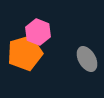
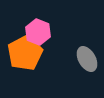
orange pentagon: rotated 12 degrees counterclockwise
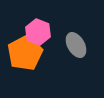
gray ellipse: moved 11 px left, 14 px up
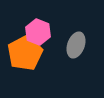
gray ellipse: rotated 50 degrees clockwise
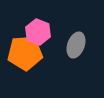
orange pentagon: rotated 24 degrees clockwise
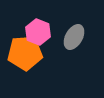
gray ellipse: moved 2 px left, 8 px up; rotated 10 degrees clockwise
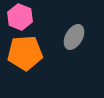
pink hexagon: moved 18 px left, 15 px up
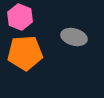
gray ellipse: rotated 75 degrees clockwise
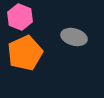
orange pentagon: rotated 20 degrees counterclockwise
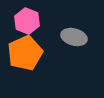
pink hexagon: moved 7 px right, 4 px down
